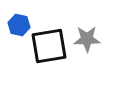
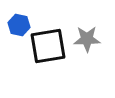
black square: moved 1 px left
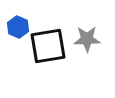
blue hexagon: moved 1 px left, 2 px down; rotated 10 degrees clockwise
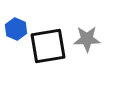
blue hexagon: moved 2 px left, 2 px down
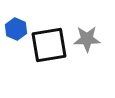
black square: moved 1 px right, 1 px up
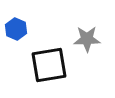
black square: moved 20 px down
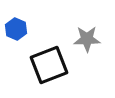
black square: rotated 12 degrees counterclockwise
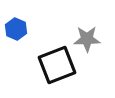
black square: moved 8 px right
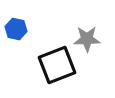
blue hexagon: rotated 10 degrees counterclockwise
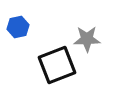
blue hexagon: moved 2 px right, 2 px up; rotated 25 degrees counterclockwise
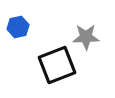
gray star: moved 1 px left, 2 px up
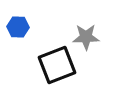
blue hexagon: rotated 15 degrees clockwise
